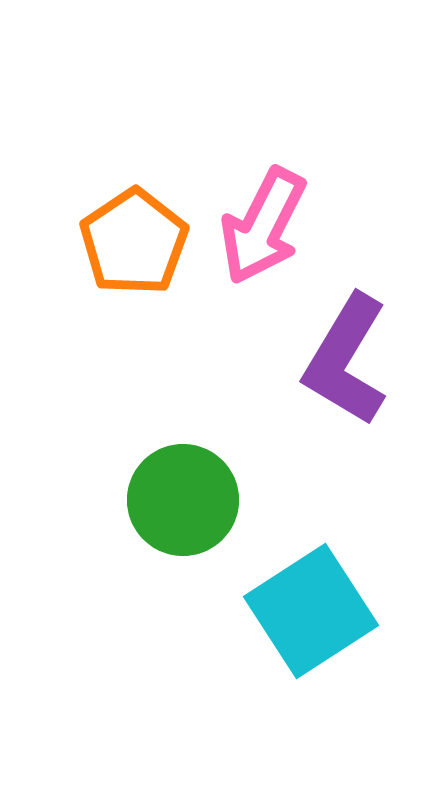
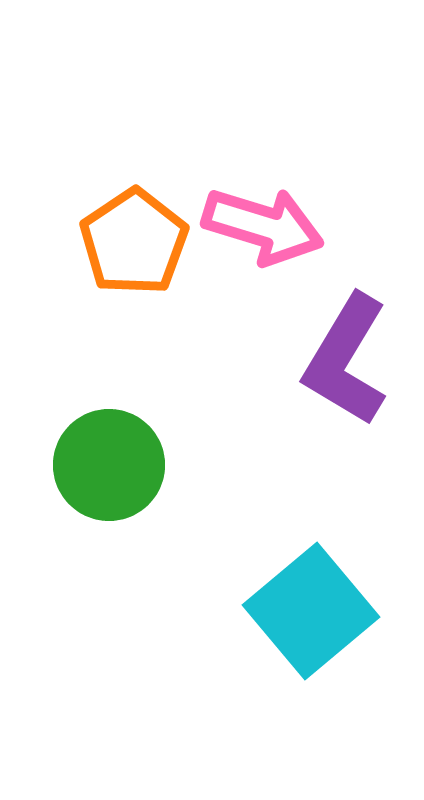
pink arrow: rotated 100 degrees counterclockwise
green circle: moved 74 px left, 35 px up
cyan square: rotated 7 degrees counterclockwise
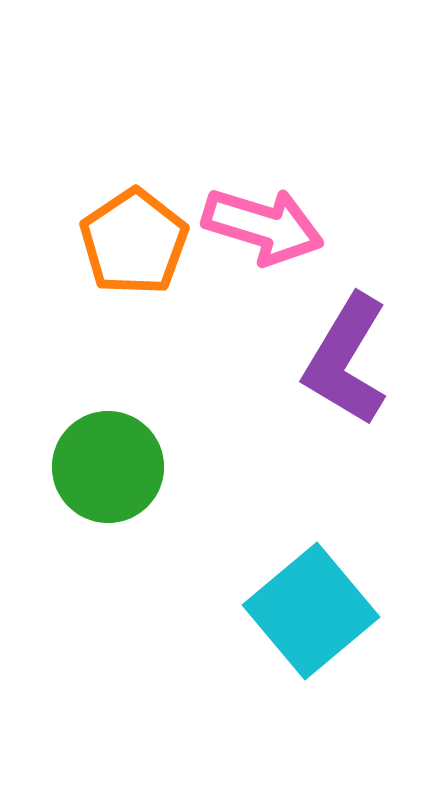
green circle: moved 1 px left, 2 px down
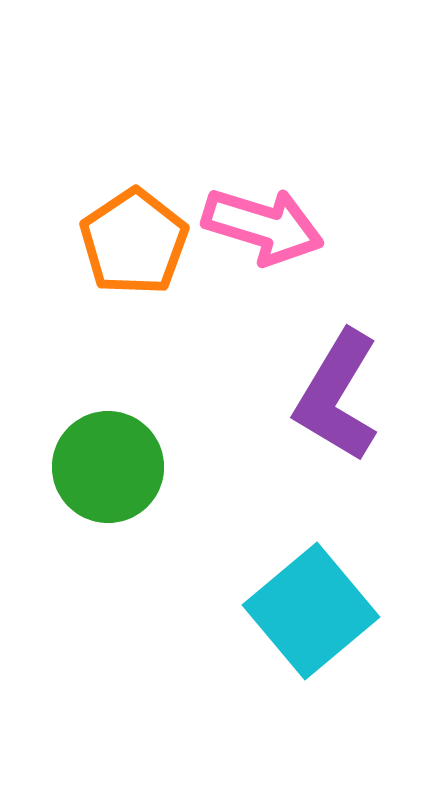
purple L-shape: moved 9 px left, 36 px down
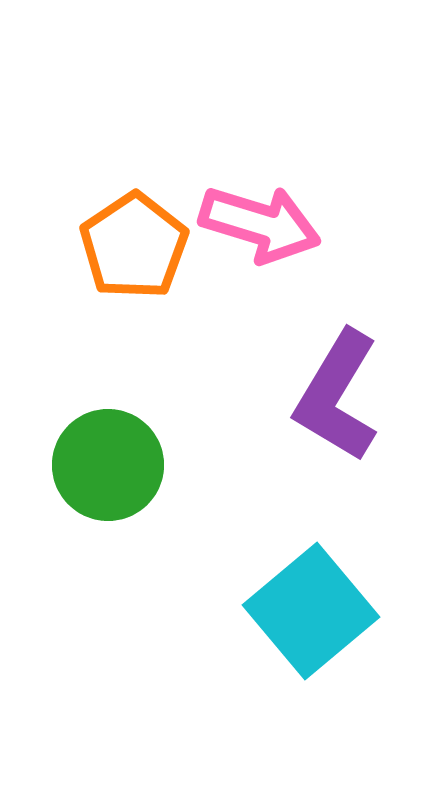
pink arrow: moved 3 px left, 2 px up
orange pentagon: moved 4 px down
green circle: moved 2 px up
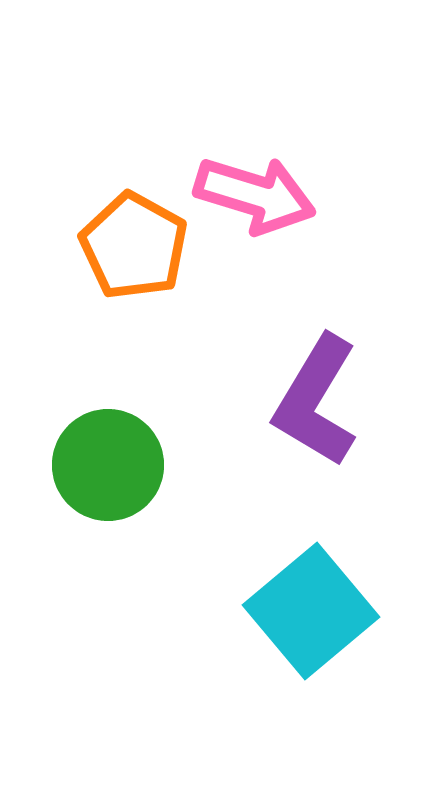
pink arrow: moved 5 px left, 29 px up
orange pentagon: rotated 9 degrees counterclockwise
purple L-shape: moved 21 px left, 5 px down
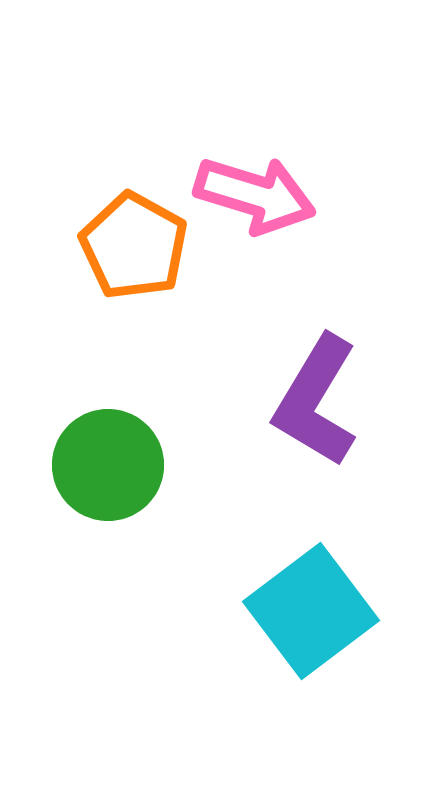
cyan square: rotated 3 degrees clockwise
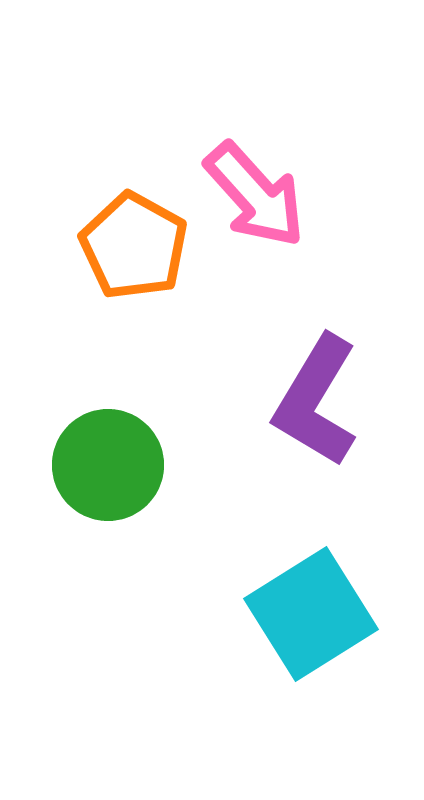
pink arrow: rotated 31 degrees clockwise
cyan square: moved 3 px down; rotated 5 degrees clockwise
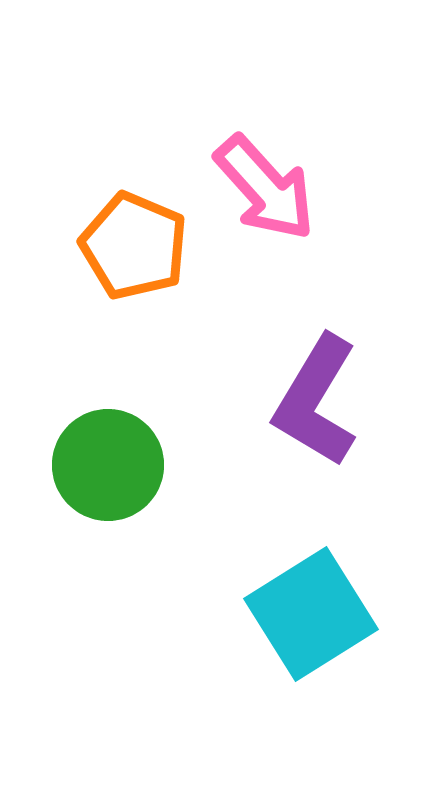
pink arrow: moved 10 px right, 7 px up
orange pentagon: rotated 6 degrees counterclockwise
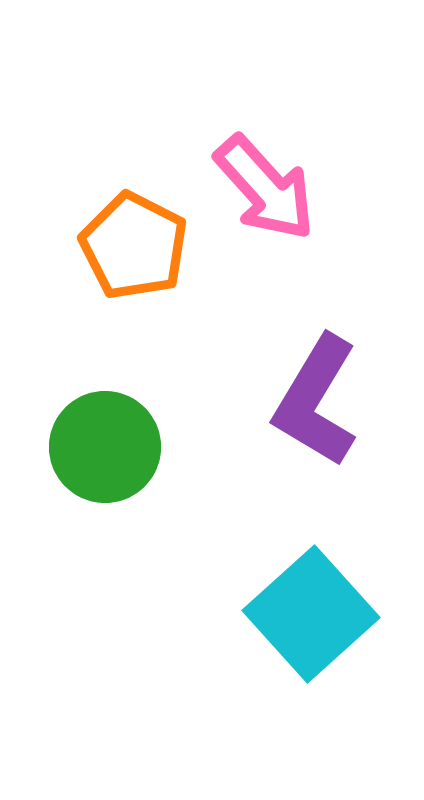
orange pentagon: rotated 4 degrees clockwise
green circle: moved 3 px left, 18 px up
cyan square: rotated 10 degrees counterclockwise
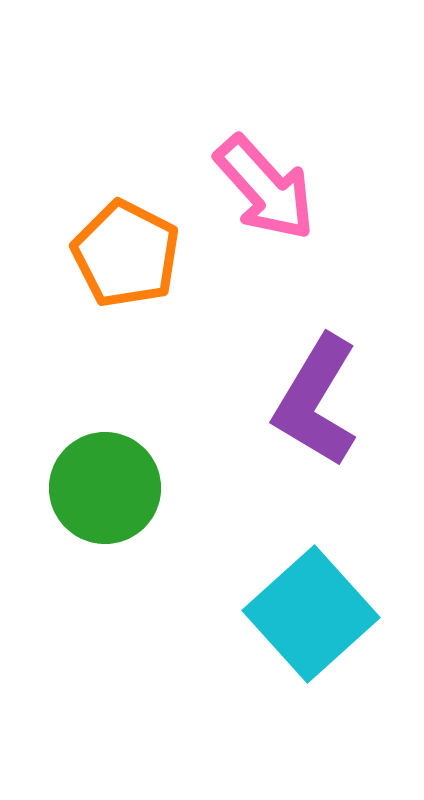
orange pentagon: moved 8 px left, 8 px down
green circle: moved 41 px down
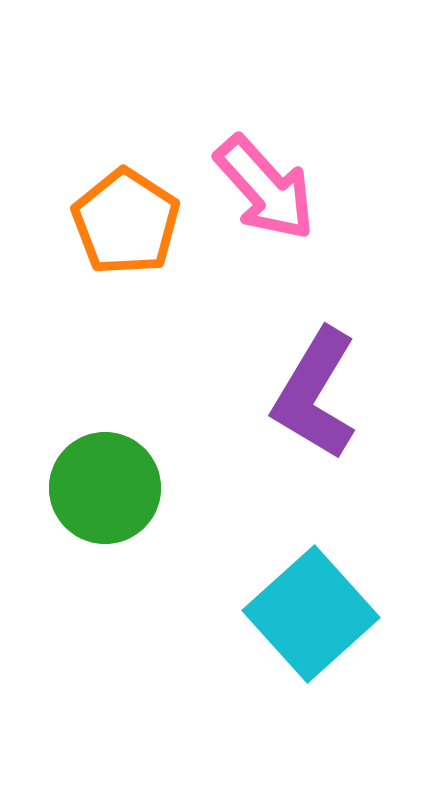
orange pentagon: moved 32 px up; rotated 6 degrees clockwise
purple L-shape: moved 1 px left, 7 px up
